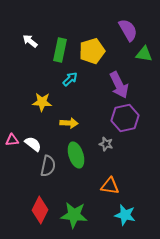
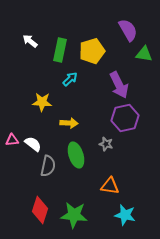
red diamond: rotated 8 degrees counterclockwise
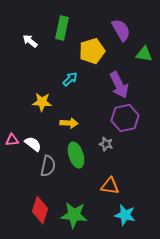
purple semicircle: moved 7 px left
green rectangle: moved 2 px right, 22 px up
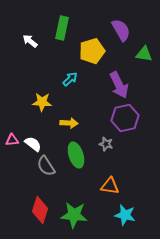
gray semicircle: moved 2 px left; rotated 135 degrees clockwise
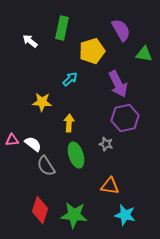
purple arrow: moved 1 px left, 1 px up
yellow arrow: rotated 90 degrees counterclockwise
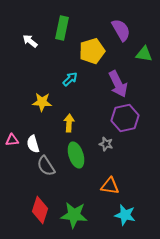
white semicircle: rotated 144 degrees counterclockwise
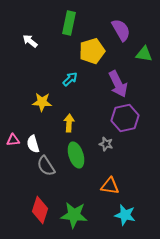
green rectangle: moved 7 px right, 5 px up
pink triangle: moved 1 px right
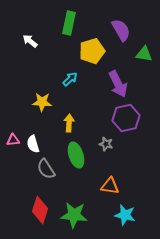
purple hexagon: moved 1 px right
gray semicircle: moved 3 px down
